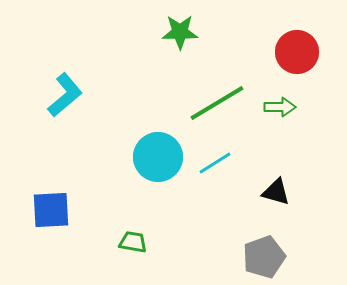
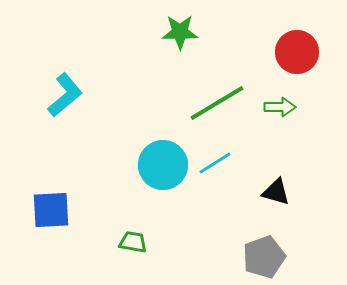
cyan circle: moved 5 px right, 8 px down
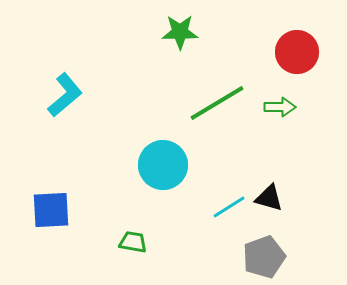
cyan line: moved 14 px right, 44 px down
black triangle: moved 7 px left, 6 px down
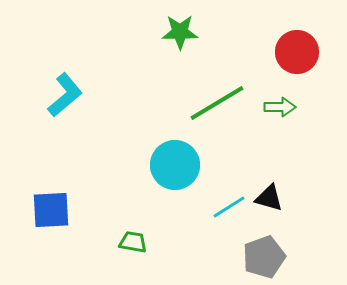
cyan circle: moved 12 px right
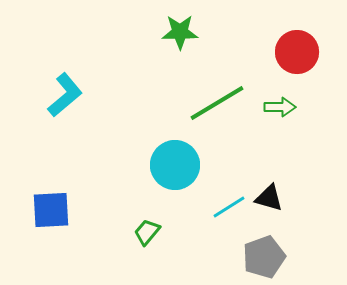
green trapezoid: moved 14 px right, 10 px up; rotated 60 degrees counterclockwise
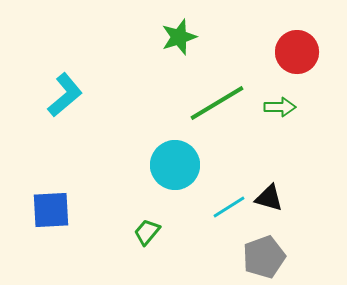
green star: moved 1 px left, 5 px down; rotated 18 degrees counterclockwise
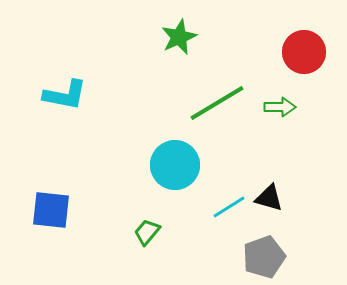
green star: rotated 6 degrees counterclockwise
red circle: moved 7 px right
cyan L-shape: rotated 51 degrees clockwise
blue square: rotated 9 degrees clockwise
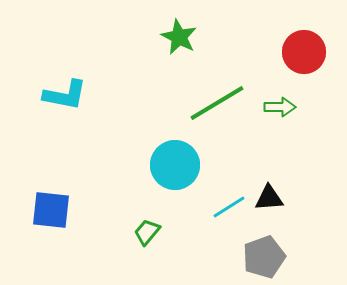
green star: rotated 21 degrees counterclockwise
black triangle: rotated 20 degrees counterclockwise
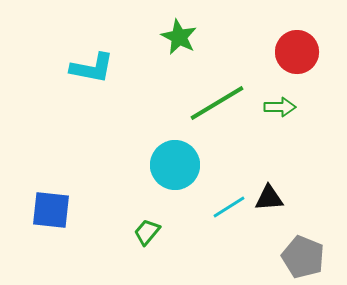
red circle: moved 7 px left
cyan L-shape: moved 27 px right, 27 px up
gray pentagon: moved 39 px right; rotated 30 degrees counterclockwise
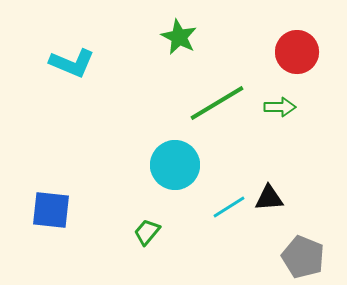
cyan L-shape: moved 20 px left, 5 px up; rotated 12 degrees clockwise
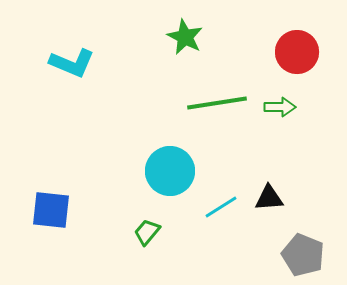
green star: moved 6 px right
green line: rotated 22 degrees clockwise
cyan circle: moved 5 px left, 6 px down
cyan line: moved 8 px left
gray pentagon: moved 2 px up
